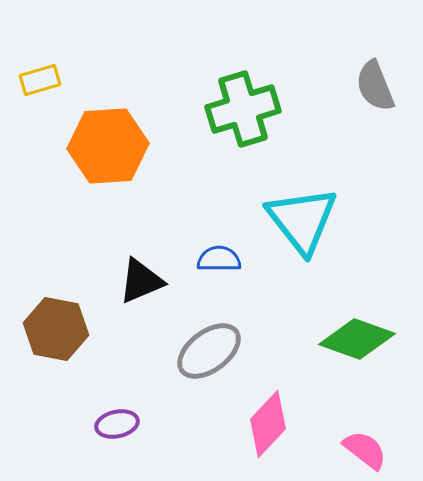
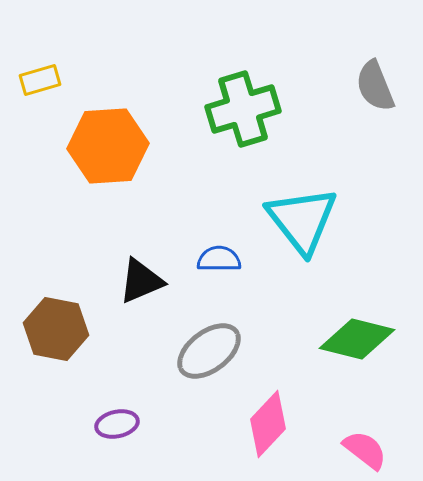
green diamond: rotated 6 degrees counterclockwise
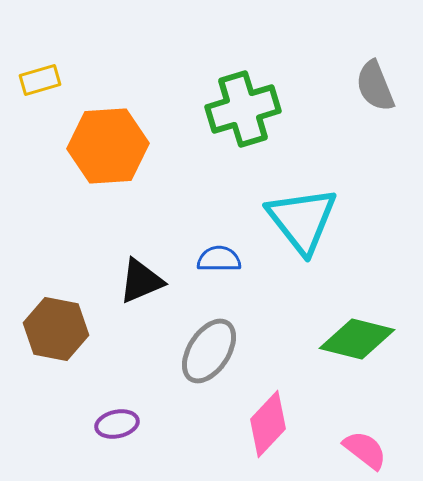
gray ellipse: rotated 20 degrees counterclockwise
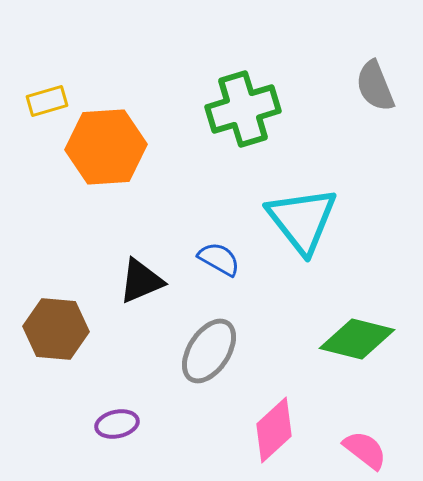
yellow rectangle: moved 7 px right, 21 px down
orange hexagon: moved 2 px left, 1 px down
blue semicircle: rotated 30 degrees clockwise
brown hexagon: rotated 6 degrees counterclockwise
pink diamond: moved 6 px right, 6 px down; rotated 4 degrees clockwise
